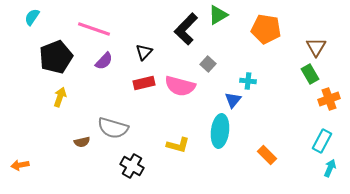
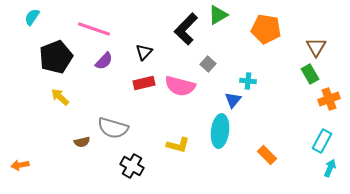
yellow arrow: rotated 66 degrees counterclockwise
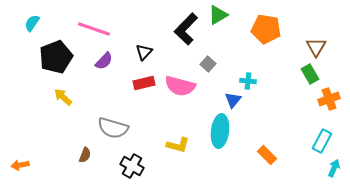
cyan semicircle: moved 6 px down
yellow arrow: moved 3 px right
brown semicircle: moved 3 px right, 13 px down; rotated 56 degrees counterclockwise
cyan arrow: moved 4 px right
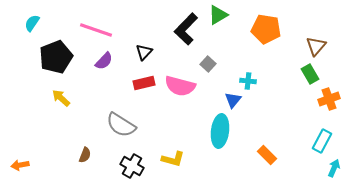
pink line: moved 2 px right, 1 px down
brown triangle: moved 1 px up; rotated 10 degrees clockwise
yellow arrow: moved 2 px left, 1 px down
gray semicircle: moved 8 px right, 3 px up; rotated 16 degrees clockwise
yellow L-shape: moved 5 px left, 14 px down
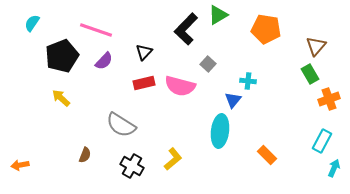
black pentagon: moved 6 px right, 1 px up
yellow L-shape: rotated 55 degrees counterclockwise
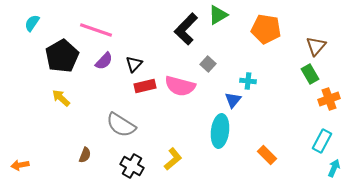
black triangle: moved 10 px left, 12 px down
black pentagon: rotated 8 degrees counterclockwise
red rectangle: moved 1 px right, 3 px down
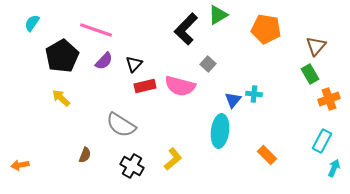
cyan cross: moved 6 px right, 13 px down
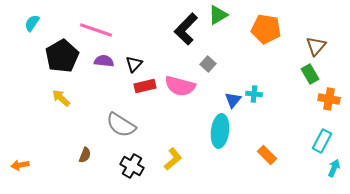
purple semicircle: rotated 126 degrees counterclockwise
orange cross: rotated 30 degrees clockwise
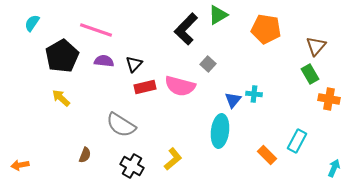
red rectangle: moved 1 px down
cyan rectangle: moved 25 px left
